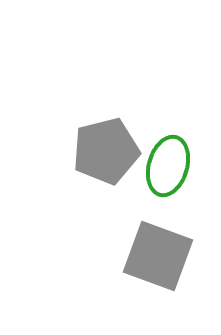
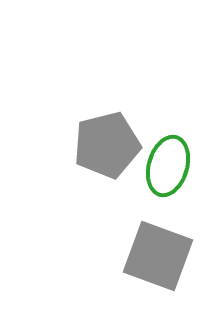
gray pentagon: moved 1 px right, 6 px up
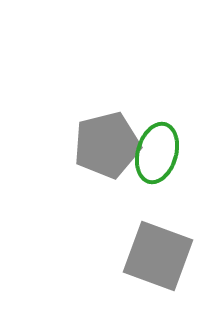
green ellipse: moved 11 px left, 13 px up
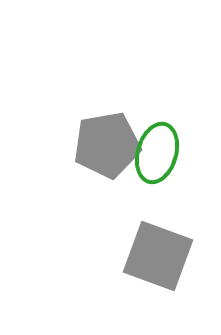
gray pentagon: rotated 4 degrees clockwise
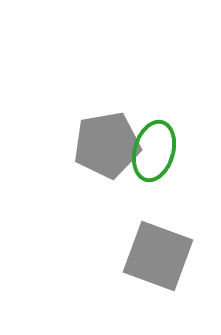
green ellipse: moved 3 px left, 2 px up
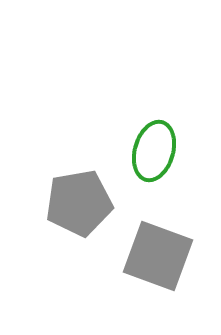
gray pentagon: moved 28 px left, 58 px down
